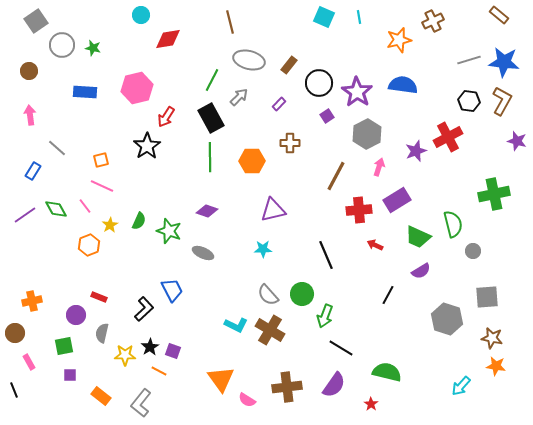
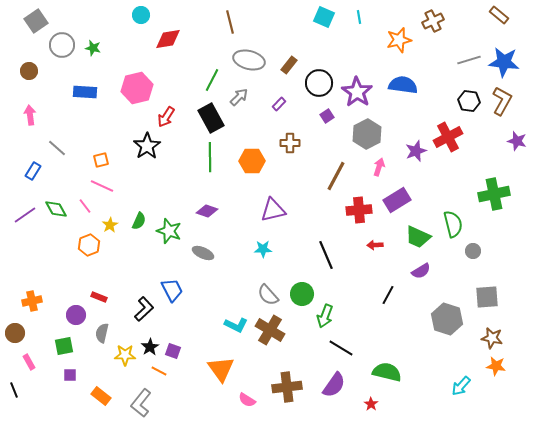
red arrow at (375, 245): rotated 28 degrees counterclockwise
orange triangle at (221, 379): moved 10 px up
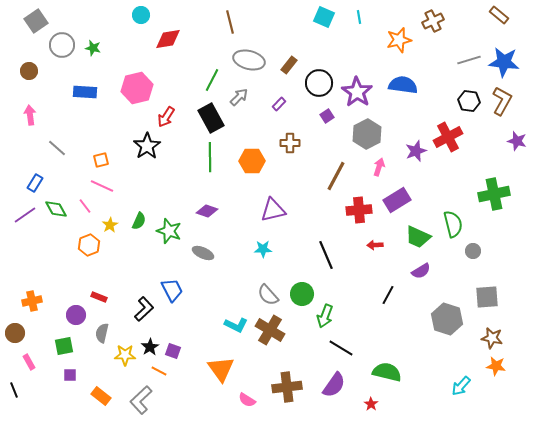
blue rectangle at (33, 171): moved 2 px right, 12 px down
gray L-shape at (141, 403): moved 3 px up; rotated 8 degrees clockwise
